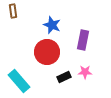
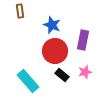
brown rectangle: moved 7 px right
red circle: moved 8 px right, 1 px up
pink star: rotated 16 degrees counterclockwise
black rectangle: moved 2 px left, 2 px up; rotated 64 degrees clockwise
cyan rectangle: moved 9 px right
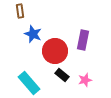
blue star: moved 19 px left, 9 px down
pink star: moved 8 px down
cyan rectangle: moved 1 px right, 2 px down
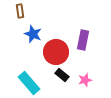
red circle: moved 1 px right, 1 px down
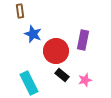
red circle: moved 1 px up
cyan rectangle: rotated 15 degrees clockwise
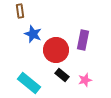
red circle: moved 1 px up
cyan rectangle: rotated 25 degrees counterclockwise
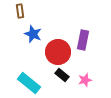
red circle: moved 2 px right, 2 px down
